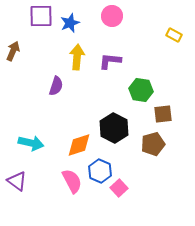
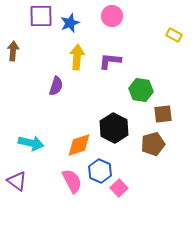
brown arrow: rotated 18 degrees counterclockwise
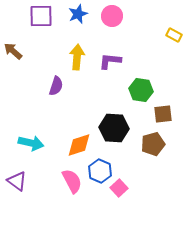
blue star: moved 8 px right, 9 px up
brown arrow: rotated 54 degrees counterclockwise
black hexagon: rotated 24 degrees counterclockwise
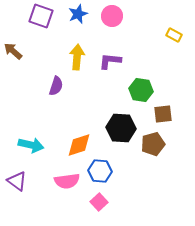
purple square: rotated 20 degrees clockwise
black hexagon: moved 7 px right
cyan arrow: moved 2 px down
blue hexagon: rotated 20 degrees counterclockwise
pink semicircle: moved 5 px left; rotated 110 degrees clockwise
pink square: moved 20 px left, 14 px down
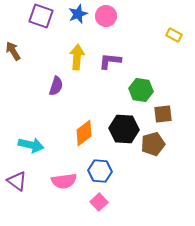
pink circle: moved 6 px left
brown arrow: rotated 18 degrees clockwise
black hexagon: moved 3 px right, 1 px down
orange diamond: moved 5 px right, 12 px up; rotated 20 degrees counterclockwise
pink semicircle: moved 3 px left
